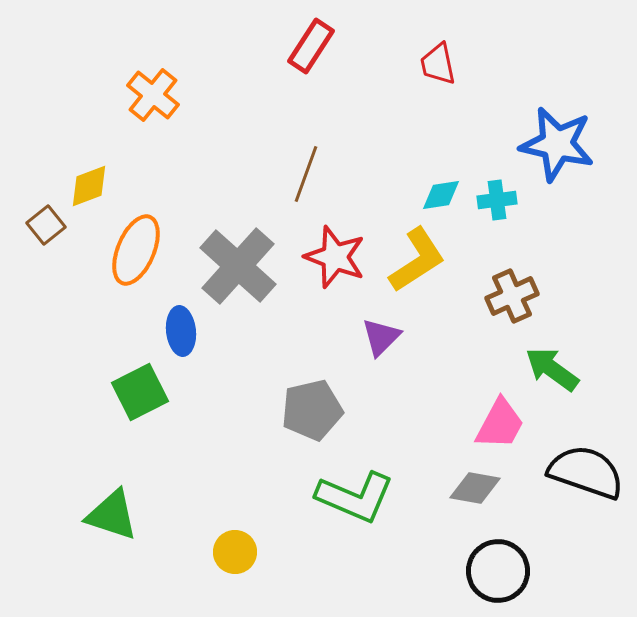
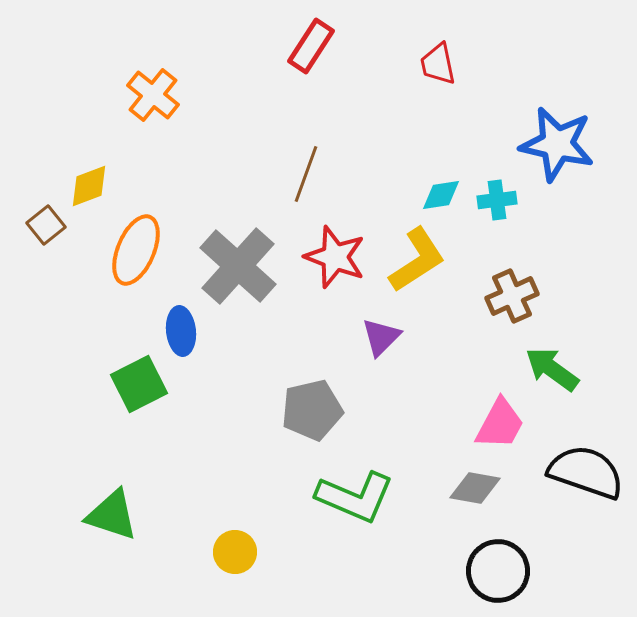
green square: moved 1 px left, 8 px up
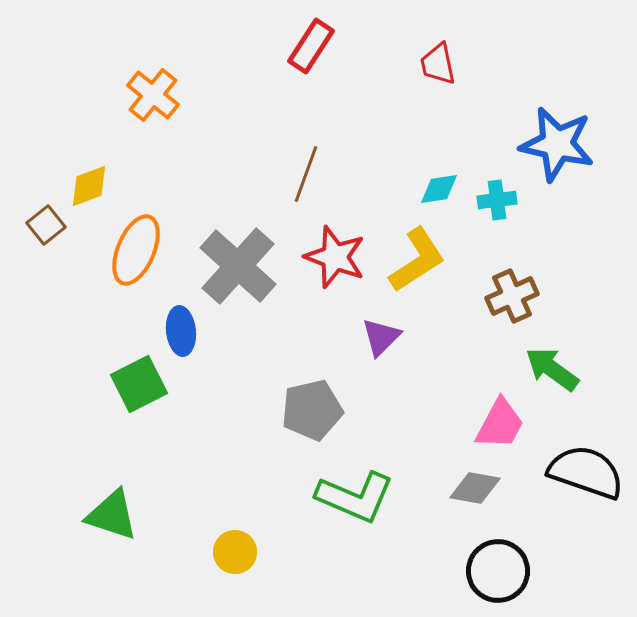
cyan diamond: moved 2 px left, 6 px up
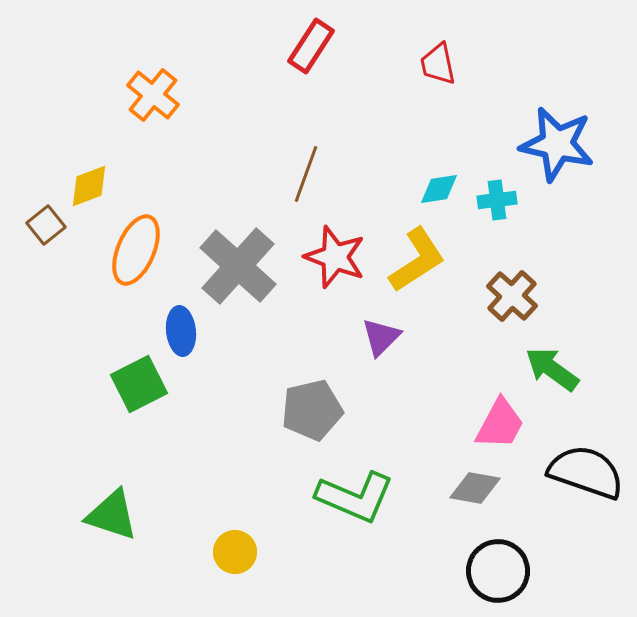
brown cross: rotated 24 degrees counterclockwise
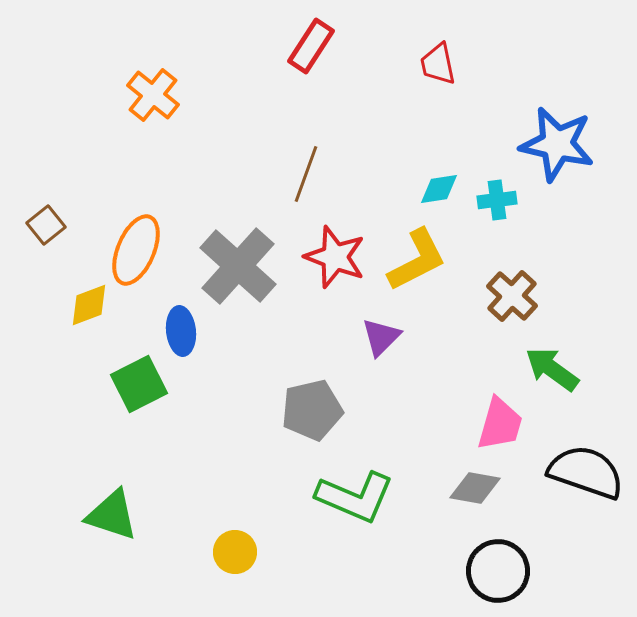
yellow diamond: moved 119 px down
yellow L-shape: rotated 6 degrees clockwise
pink trapezoid: rotated 12 degrees counterclockwise
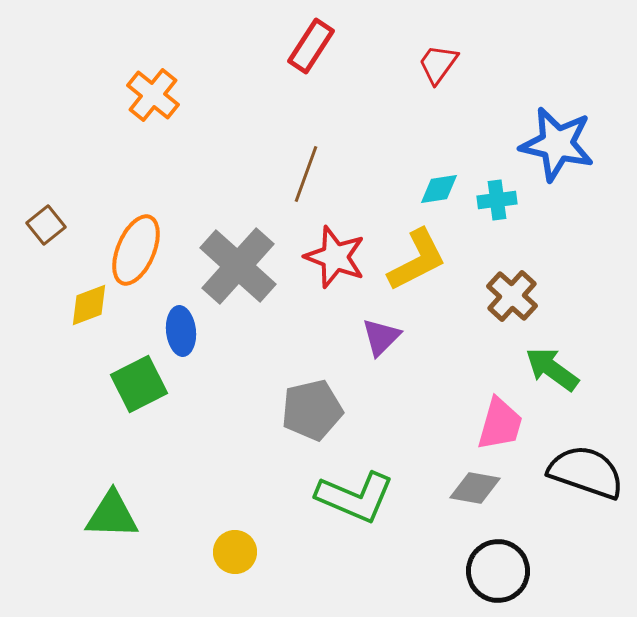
red trapezoid: rotated 48 degrees clockwise
green triangle: rotated 16 degrees counterclockwise
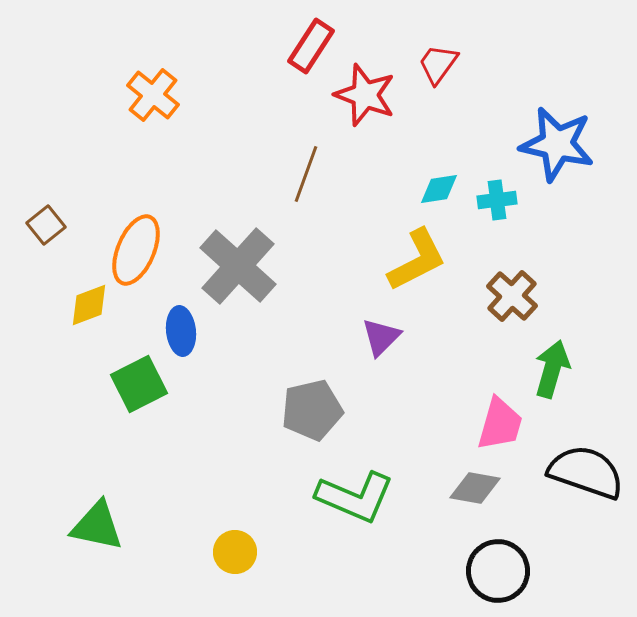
red star: moved 30 px right, 162 px up
green arrow: rotated 70 degrees clockwise
green triangle: moved 15 px left, 11 px down; rotated 10 degrees clockwise
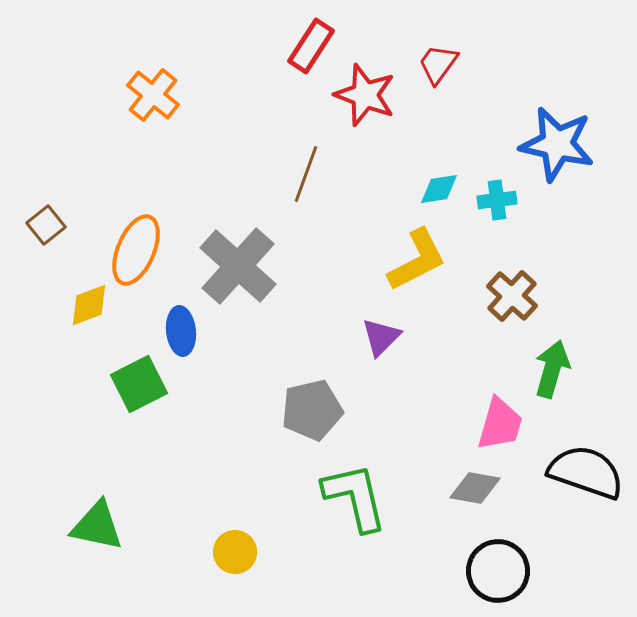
green L-shape: rotated 126 degrees counterclockwise
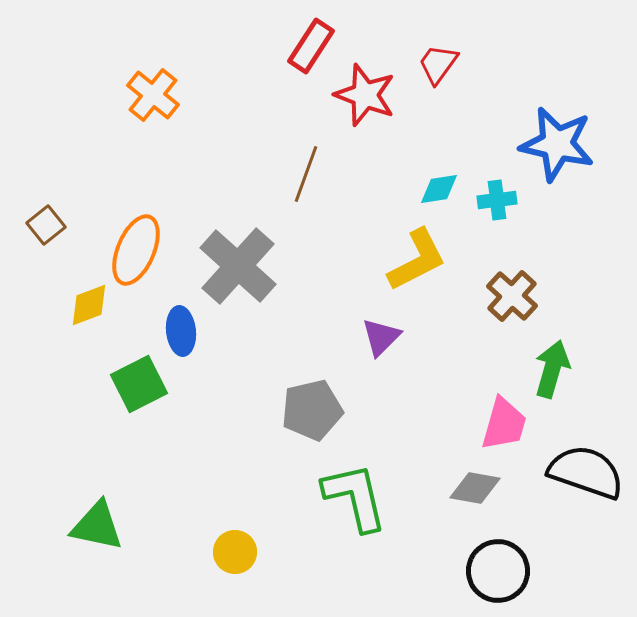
pink trapezoid: moved 4 px right
